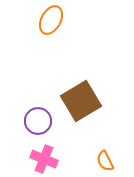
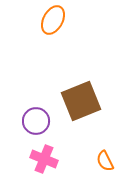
orange ellipse: moved 2 px right
brown square: rotated 9 degrees clockwise
purple circle: moved 2 px left
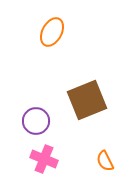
orange ellipse: moved 1 px left, 12 px down
brown square: moved 6 px right, 1 px up
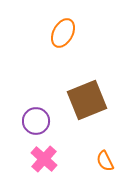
orange ellipse: moved 11 px right, 1 px down
pink cross: rotated 20 degrees clockwise
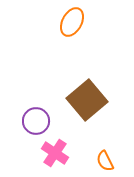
orange ellipse: moved 9 px right, 11 px up
brown square: rotated 18 degrees counterclockwise
pink cross: moved 11 px right, 6 px up; rotated 8 degrees counterclockwise
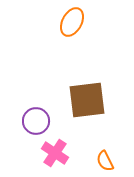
brown square: rotated 33 degrees clockwise
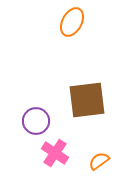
orange semicircle: moved 6 px left; rotated 80 degrees clockwise
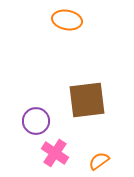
orange ellipse: moved 5 px left, 2 px up; rotated 72 degrees clockwise
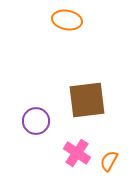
pink cross: moved 22 px right
orange semicircle: moved 10 px right; rotated 25 degrees counterclockwise
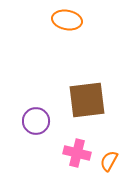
pink cross: rotated 20 degrees counterclockwise
